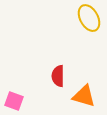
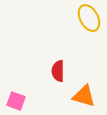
red semicircle: moved 5 px up
pink square: moved 2 px right
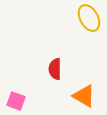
red semicircle: moved 3 px left, 2 px up
orange triangle: rotated 15 degrees clockwise
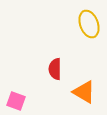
yellow ellipse: moved 6 px down; rotated 8 degrees clockwise
orange triangle: moved 4 px up
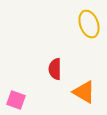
pink square: moved 1 px up
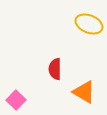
yellow ellipse: rotated 48 degrees counterclockwise
pink square: rotated 24 degrees clockwise
